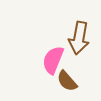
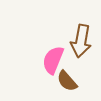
brown arrow: moved 2 px right, 3 px down
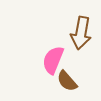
brown arrow: moved 8 px up
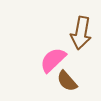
pink semicircle: rotated 24 degrees clockwise
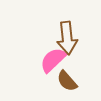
brown arrow: moved 14 px left, 5 px down; rotated 16 degrees counterclockwise
